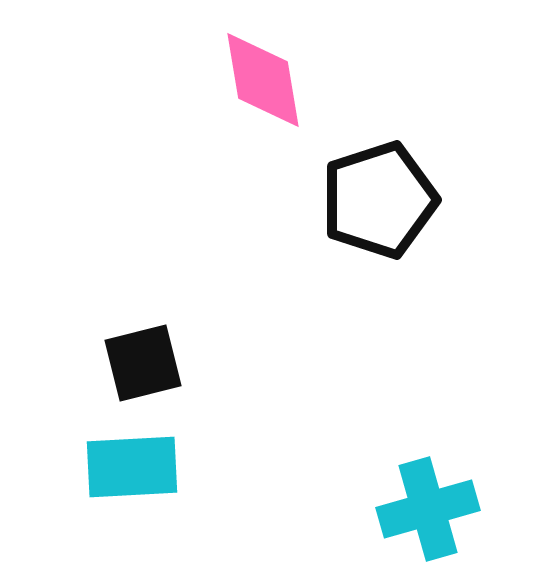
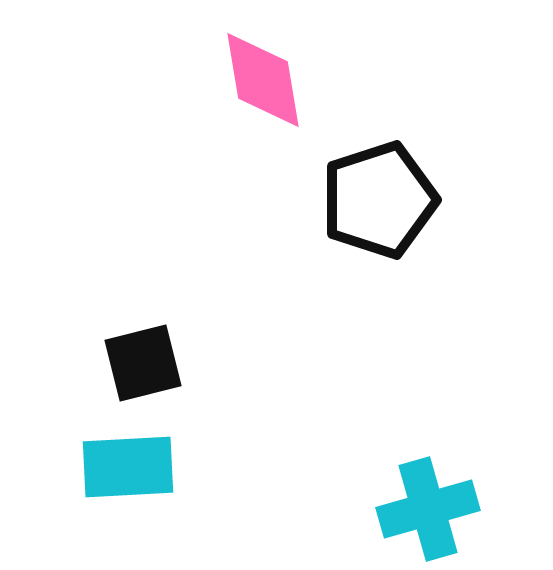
cyan rectangle: moved 4 px left
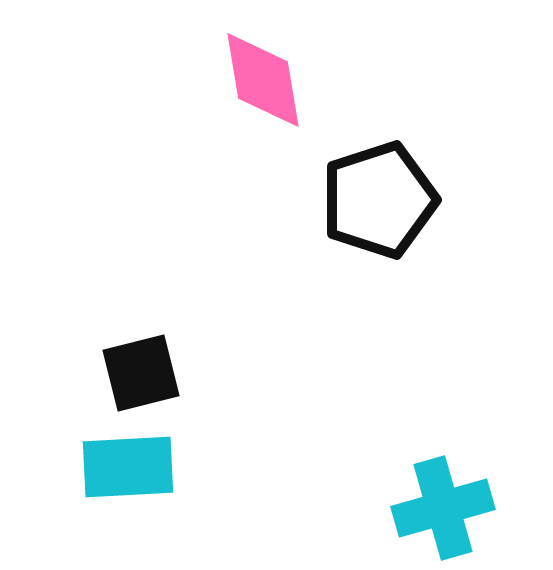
black square: moved 2 px left, 10 px down
cyan cross: moved 15 px right, 1 px up
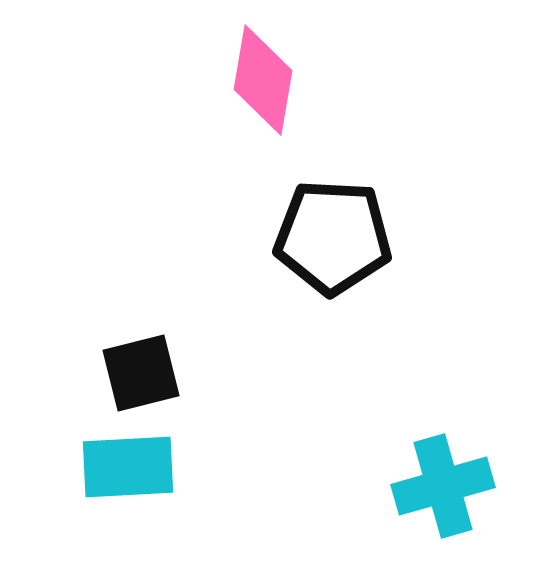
pink diamond: rotated 19 degrees clockwise
black pentagon: moved 46 px left, 37 px down; rotated 21 degrees clockwise
cyan cross: moved 22 px up
